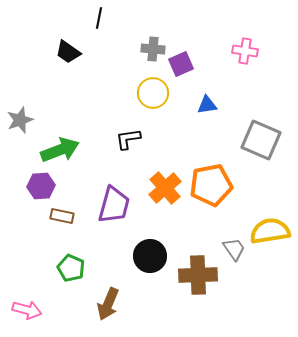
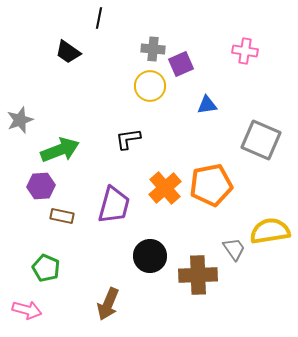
yellow circle: moved 3 px left, 7 px up
green pentagon: moved 25 px left
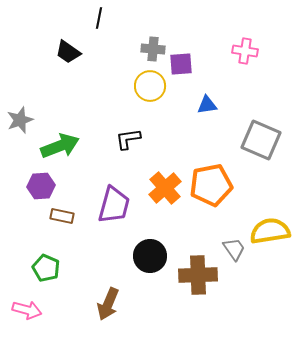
purple square: rotated 20 degrees clockwise
green arrow: moved 4 px up
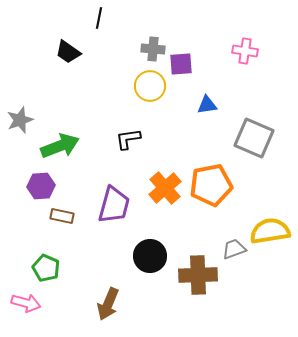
gray square: moved 7 px left, 2 px up
gray trapezoid: rotated 75 degrees counterclockwise
pink arrow: moved 1 px left, 7 px up
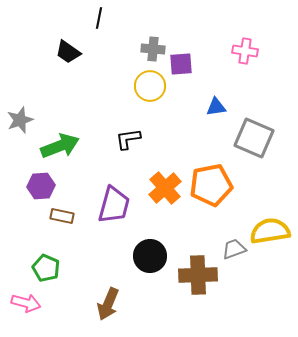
blue triangle: moved 9 px right, 2 px down
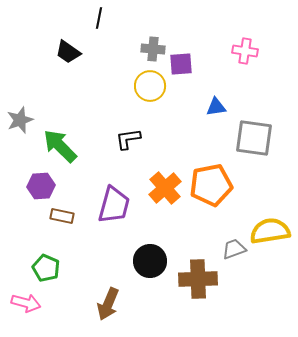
gray square: rotated 15 degrees counterclockwise
green arrow: rotated 114 degrees counterclockwise
black circle: moved 5 px down
brown cross: moved 4 px down
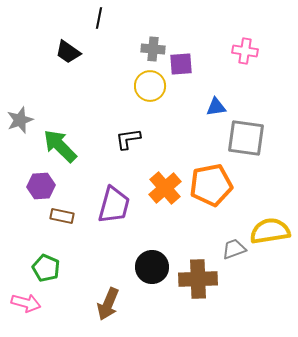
gray square: moved 8 px left
black circle: moved 2 px right, 6 px down
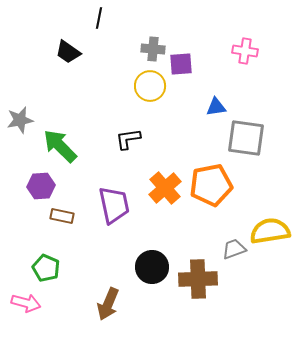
gray star: rotated 8 degrees clockwise
purple trapezoid: rotated 27 degrees counterclockwise
